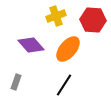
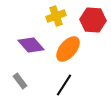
gray rectangle: moved 4 px right, 1 px up; rotated 56 degrees counterclockwise
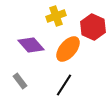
red hexagon: moved 7 px down; rotated 20 degrees clockwise
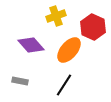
orange ellipse: moved 1 px right, 1 px down
gray rectangle: rotated 42 degrees counterclockwise
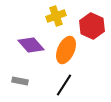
red hexagon: moved 1 px left, 1 px up
orange ellipse: moved 3 px left; rotated 16 degrees counterclockwise
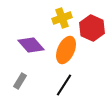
yellow cross: moved 6 px right, 2 px down
red hexagon: moved 2 px down
gray rectangle: rotated 70 degrees counterclockwise
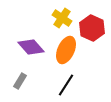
yellow cross: rotated 36 degrees counterclockwise
purple diamond: moved 2 px down
black line: moved 2 px right
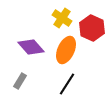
black line: moved 1 px right, 1 px up
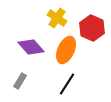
yellow cross: moved 5 px left
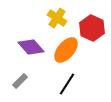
orange ellipse: rotated 16 degrees clockwise
gray rectangle: rotated 14 degrees clockwise
